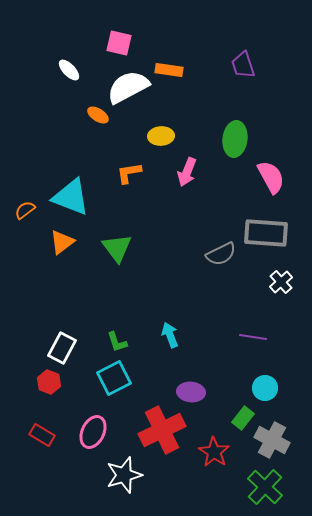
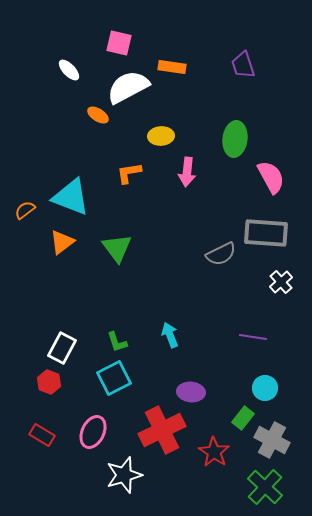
orange rectangle: moved 3 px right, 3 px up
pink arrow: rotated 16 degrees counterclockwise
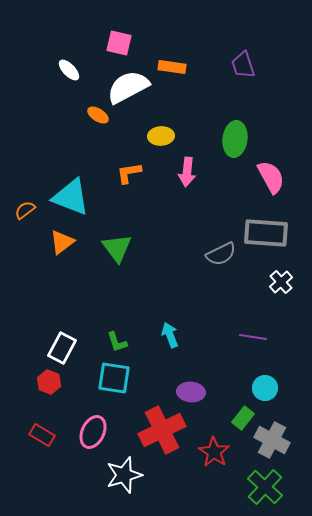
cyan square: rotated 36 degrees clockwise
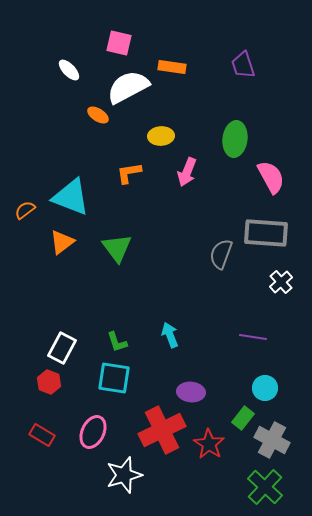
pink arrow: rotated 16 degrees clockwise
gray semicircle: rotated 136 degrees clockwise
red star: moved 5 px left, 8 px up
